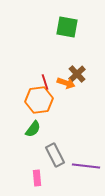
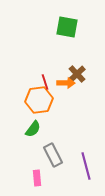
orange arrow: rotated 18 degrees counterclockwise
gray rectangle: moved 2 px left
purple line: rotated 68 degrees clockwise
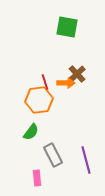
green semicircle: moved 2 px left, 3 px down
purple line: moved 6 px up
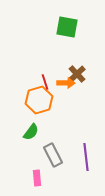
orange hexagon: rotated 8 degrees counterclockwise
purple line: moved 3 px up; rotated 8 degrees clockwise
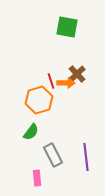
red line: moved 6 px right, 1 px up
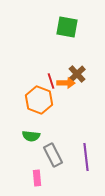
orange hexagon: rotated 24 degrees counterclockwise
green semicircle: moved 4 px down; rotated 60 degrees clockwise
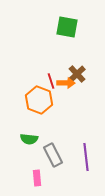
green semicircle: moved 2 px left, 3 px down
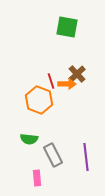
orange arrow: moved 1 px right, 1 px down
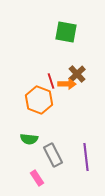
green square: moved 1 px left, 5 px down
pink rectangle: rotated 28 degrees counterclockwise
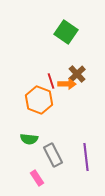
green square: rotated 25 degrees clockwise
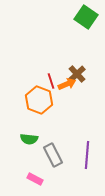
green square: moved 20 px right, 15 px up
orange arrow: rotated 24 degrees counterclockwise
purple line: moved 1 px right, 2 px up; rotated 12 degrees clockwise
pink rectangle: moved 2 px left, 1 px down; rotated 28 degrees counterclockwise
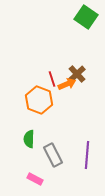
red line: moved 1 px right, 2 px up
green semicircle: rotated 84 degrees clockwise
